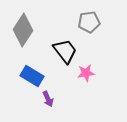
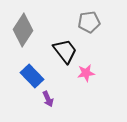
blue rectangle: rotated 15 degrees clockwise
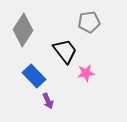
blue rectangle: moved 2 px right
purple arrow: moved 2 px down
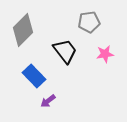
gray diamond: rotated 12 degrees clockwise
pink star: moved 19 px right, 19 px up
purple arrow: rotated 77 degrees clockwise
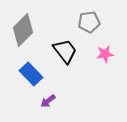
blue rectangle: moved 3 px left, 2 px up
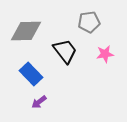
gray diamond: moved 3 px right, 1 px down; rotated 44 degrees clockwise
purple arrow: moved 9 px left, 1 px down
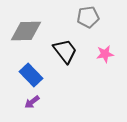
gray pentagon: moved 1 px left, 5 px up
blue rectangle: moved 1 px down
purple arrow: moved 7 px left
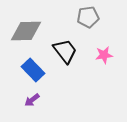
pink star: moved 1 px left, 1 px down
blue rectangle: moved 2 px right, 5 px up
purple arrow: moved 2 px up
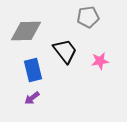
pink star: moved 4 px left, 6 px down
blue rectangle: rotated 30 degrees clockwise
purple arrow: moved 2 px up
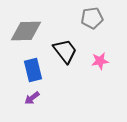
gray pentagon: moved 4 px right, 1 px down
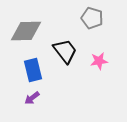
gray pentagon: rotated 25 degrees clockwise
pink star: moved 1 px left
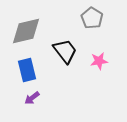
gray pentagon: rotated 15 degrees clockwise
gray diamond: rotated 12 degrees counterclockwise
blue rectangle: moved 6 px left
